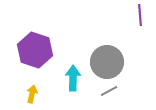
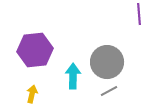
purple line: moved 1 px left, 1 px up
purple hexagon: rotated 24 degrees counterclockwise
cyan arrow: moved 2 px up
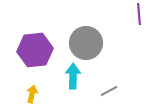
gray circle: moved 21 px left, 19 px up
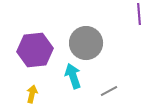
cyan arrow: rotated 20 degrees counterclockwise
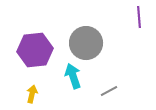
purple line: moved 3 px down
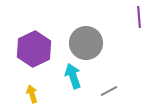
purple hexagon: moved 1 px left, 1 px up; rotated 20 degrees counterclockwise
yellow arrow: rotated 30 degrees counterclockwise
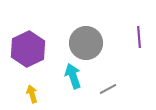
purple line: moved 20 px down
purple hexagon: moved 6 px left
gray line: moved 1 px left, 2 px up
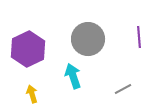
gray circle: moved 2 px right, 4 px up
gray line: moved 15 px right
